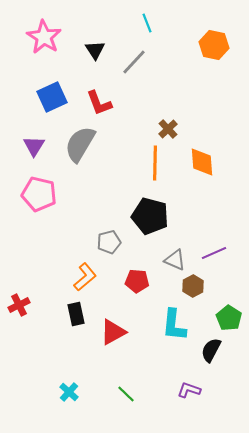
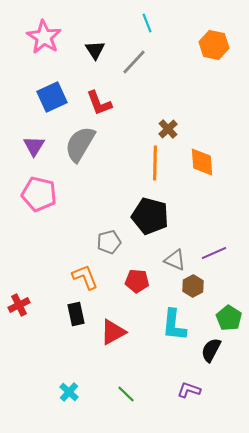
orange L-shape: rotated 72 degrees counterclockwise
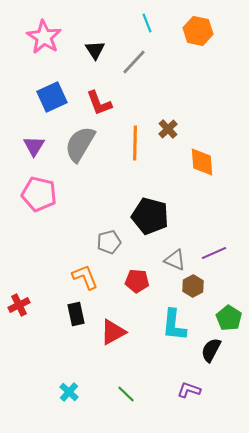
orange hexagon: moved 16 px left, 14 px up
orange line: moved 20 px left, 20 px up
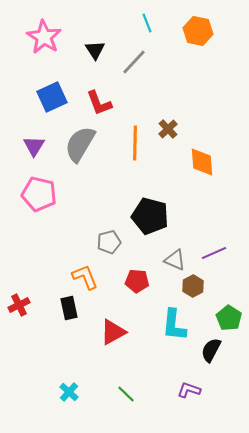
black rectangle: moved 7 px left, 6 px up
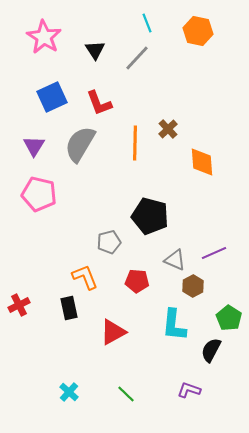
gray line: moved 3 px right, 4 px up
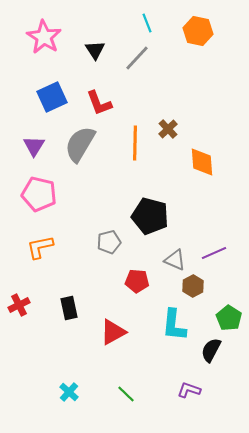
orange L-shape: moved 45 px left, 30 px up; rotated 80 degrees counterclockwise
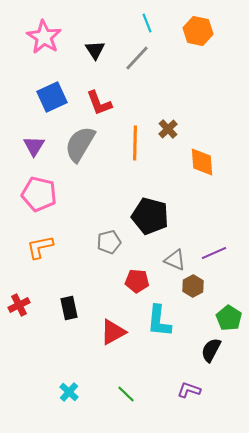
cyan L-shape: moved 15 px left, 4 px up
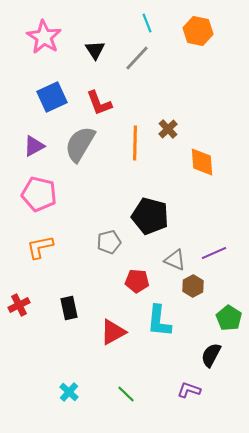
purple triangle: rotated 30 degrees clockwise
black semicircle: moved 5 px down
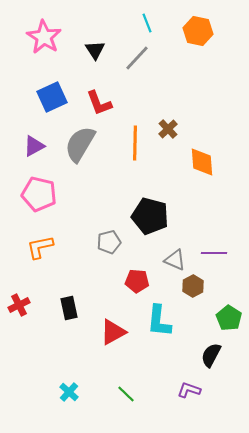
purple line: rotated 25 degrees clockwise
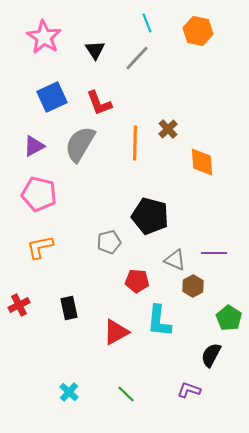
red triangle: moved 3 px right
